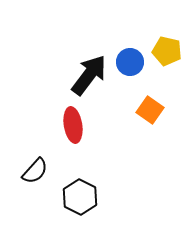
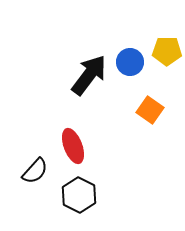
yellow pentagon: rotated 12 degrees counterclockwise
red ellipse: moved 21 px down; rotated 12 degrees counterclockwise
black hexagon: moved 1 px left, 2 px up
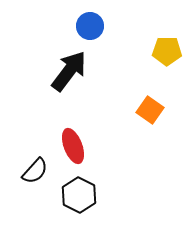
blue circle: moved 40 px left, 36 px up
black arrow: moved 20 px left, 4 px up
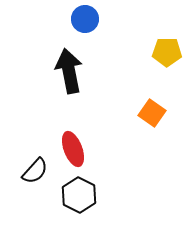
blue circle: moved 5 px left, 7 px up
yellow pentagon: moved 1 px down
black arrow: rotated 48 degrees counterclockwise
orange square: moved 2 px right, 3 px down
red ellipse: moved 3 px down
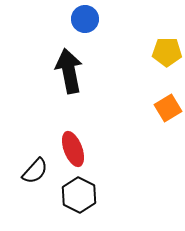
orange square: moved 16 px right, 5 px up; rotated 24 degrees clockwise
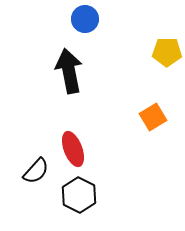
orange square: moved 15 px left, 9 px down
black semicircle: moved 1 px right
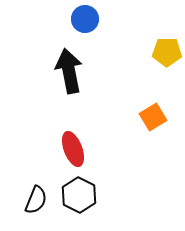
black semicircle: moved 29 px down; rotated 20 degrees counterclockwise
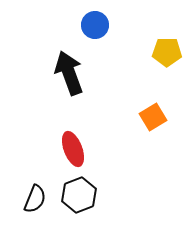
blue circle: moved 10 px right, 6 px down
black arrow: moved 2 px down; rotated 9 degrees counterclockwise
black hexagon: rotated 12 degrees clockwise
black semicircle: moved 1 px left, 1 px up
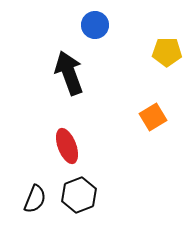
red ellipse: moved 6 px left, 3 px up
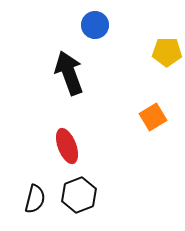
black semicircle: rotated 8 degrees counterclockwise
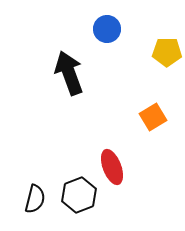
blue circle: moved 12 px right, 4 px down
red ellipse: moved 45 px right, 21 px down
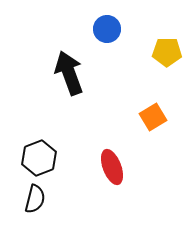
black hexagon: moved 40 px left, 37 px up
